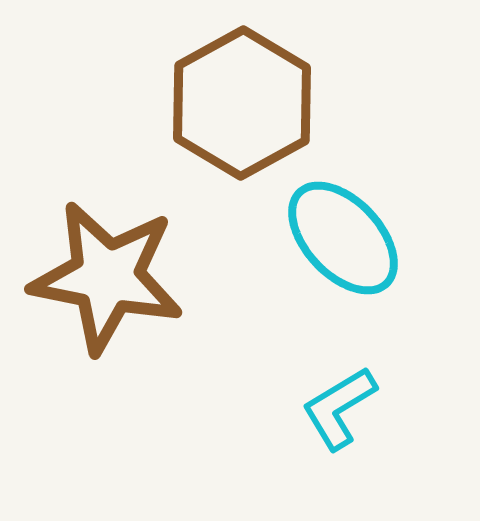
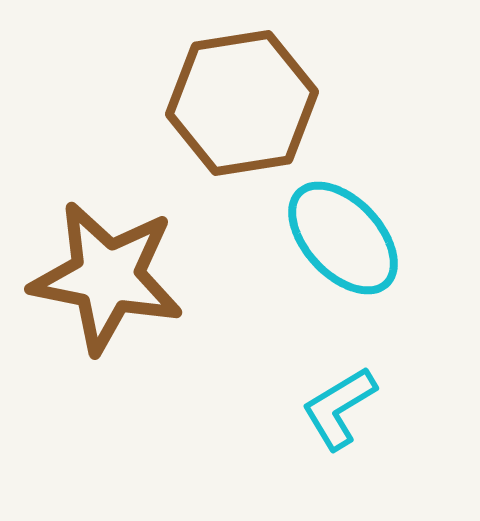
brown hexagon: rotated 20 degrees clockwise
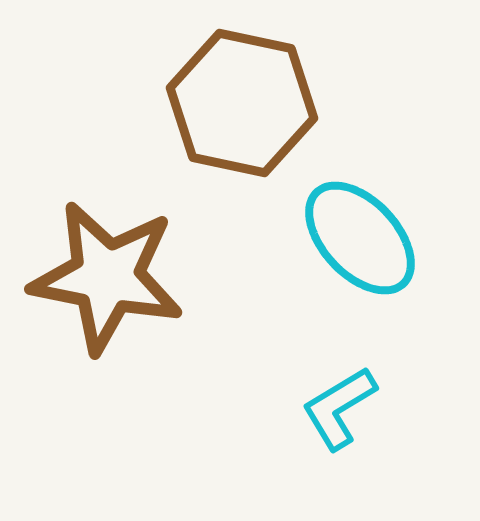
brown hexagon: rotated 21 degrees clockwise
cyan ellipse: moved 17 px right
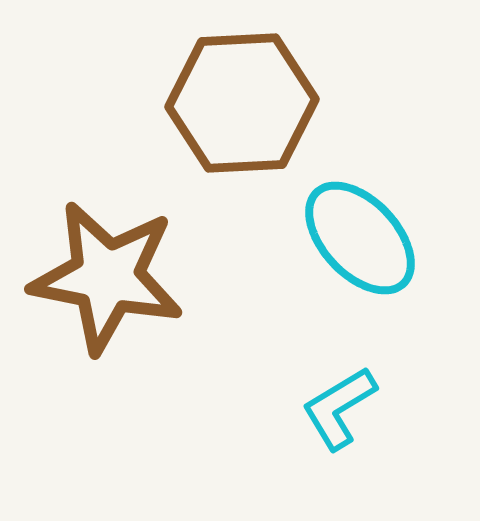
brown hexagon: rotated 15 degrees counterclockwise
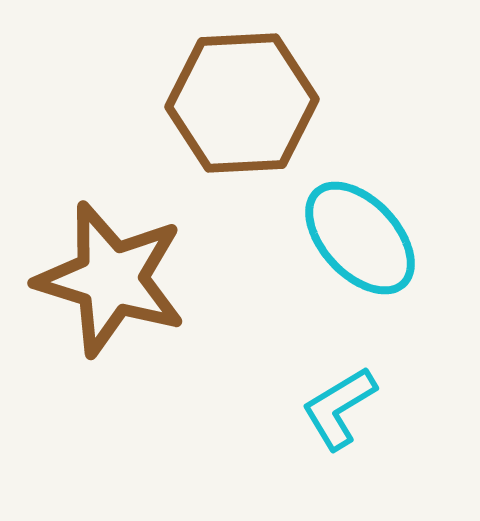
brown star: moved 4 px right, 2 px down; rotated 6 degrees clockwise
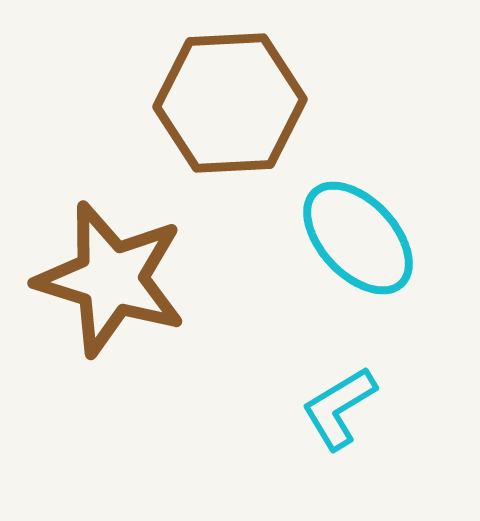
brown hexagon: moved 12 px left
cyan ellipse: moved 2 px left
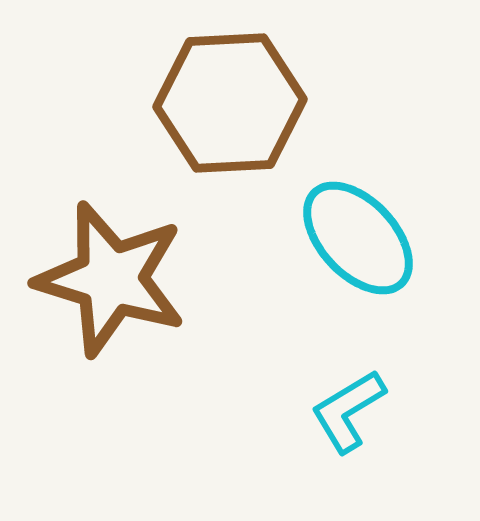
cyan L-shape: moved 9 px right, 3 px down
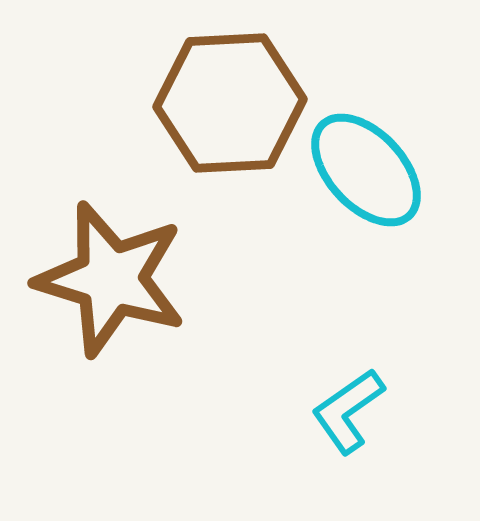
cyan ellipse: moved 8 px right, 68 px up
cyan L-shape: rotated 4 degrees counterclockwise
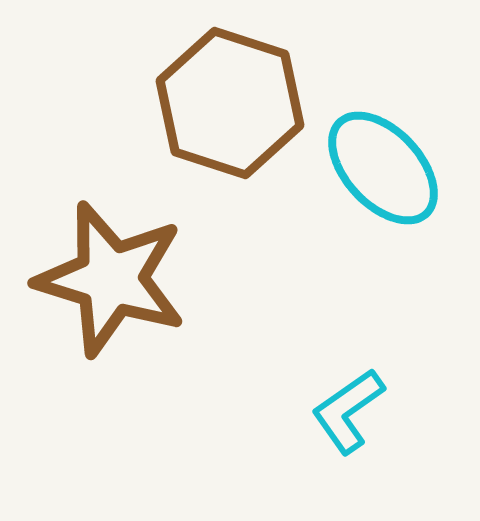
brown hexagon: rotated 21 degrees clockwise
cyan ellipse: moved 17 px right, 2 px up
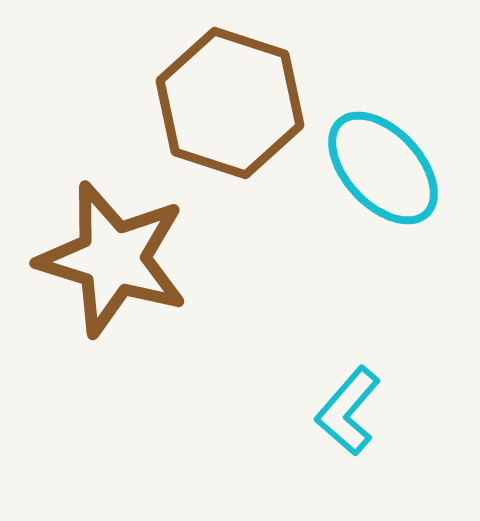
brown star: moved 2 px right, 20 px up
cyan L-shape: rotated 14 degrees counterclockwise
